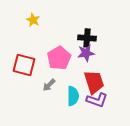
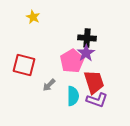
yellow star: moved 3 px up
purple star: rotated 24 degrees counterclockwise
pink pentagon: moved 13 px right, 3 px down
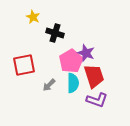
black cross: moved 32 px left, 5 px up; rotated 12 degrees clockwise
purple star: rotated 18 degrees counterclockwise
pink pentagon: moved 1 px left
red square: rotated 25 degrees counterclockwise
red trapezoid: moved 6 px up
cyan semicircle: moved 13 px up
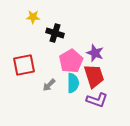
yellow star: rotated 24 degrees counterclockwise
purple star: moved 9 px right
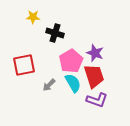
cyan semicircle: rotated 30 degrees counterclockwise
